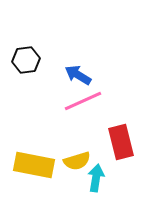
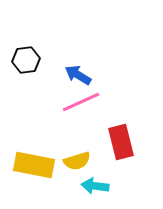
pink line: moved 2 px left, 1 px down
cyan arrow: moved 1 px left, 8 px down; rotated 92 degrees counterclockwise
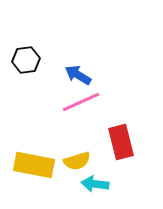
cyan arrow: moved 2 px up
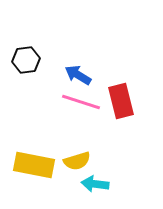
pink line: rotated 42 degrees clockwise
red rectangle: moved 41 px up
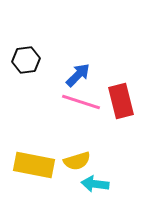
blue arrow: rotated 104 degrees clockwise
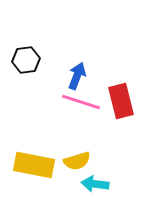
blue arrow: moved 1 px left, 1 px down; rotated 24 degrees counterclockwise
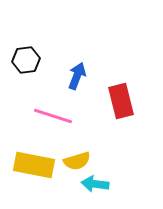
pink line: moved 28 px left, 14 px down
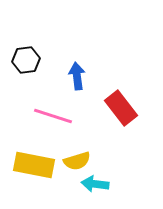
blue arrow: rotated 28 degrees counterclockwise
red rectangle: moved 7 px down; rotated 24 degrees counterclockwise
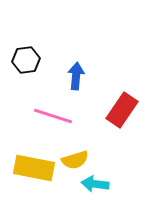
blue arrow: moved 1 px left; rotated 12 degrees clockwise
red rectangle: moved 1 px right, 2 px down; rotated 72 degrees clockwise
yellow semicircle: moved 2 px left, 1 px up
yellow rectangle: moved 3 px down
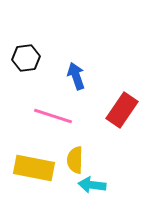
black hexagon: moved 2 px up
blue arrow: rotated 24 degrees counterclockwise
yellow semicircle: rotated 108 degrees clockwise
cyan arrow: moved 3 px left, 1 px down
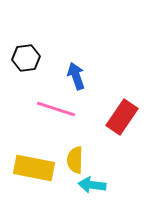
red rectangle: moved 7 px down
pink line: moved 3 px right, 7 px up
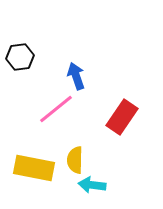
black hexagon: moved 6 px left, 1 px up
pink line: rotated 57 degrees counterclockwise
